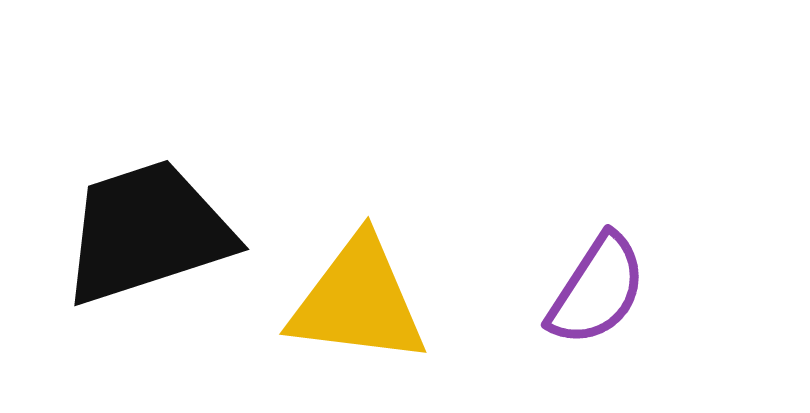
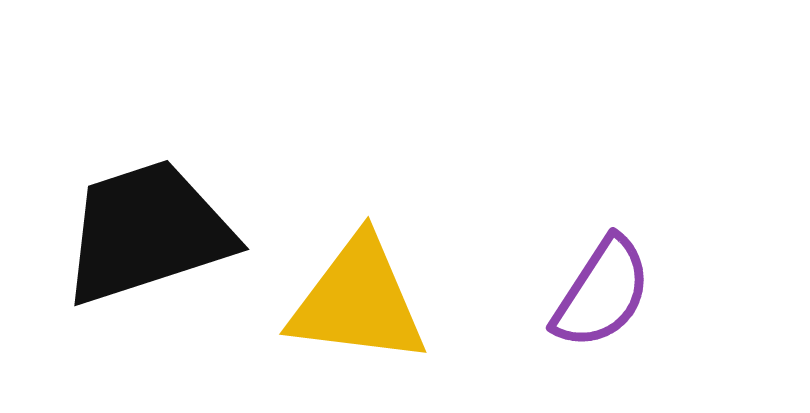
purple semicircle: moved 5 px right, 3 px down
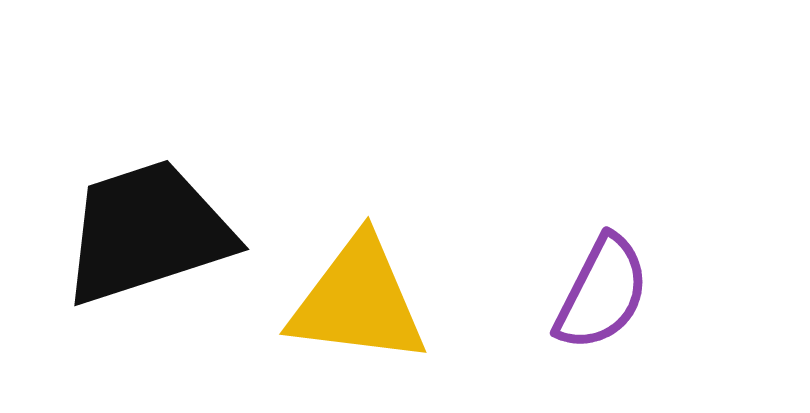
purple semicircle: rotated 6 degrees counterclockwise
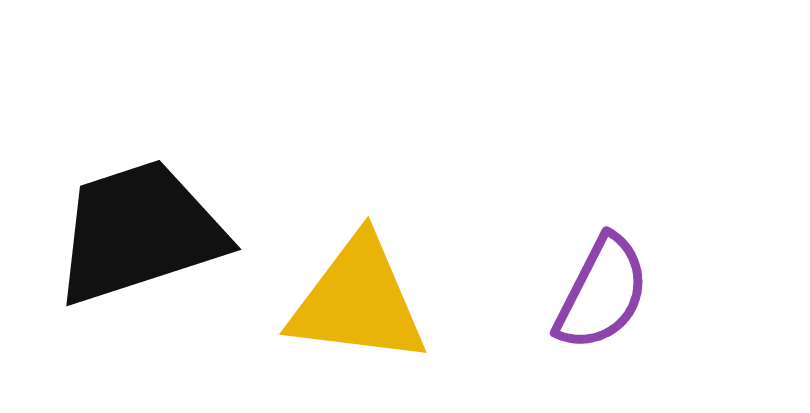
black trapezoid: moved 8 px left
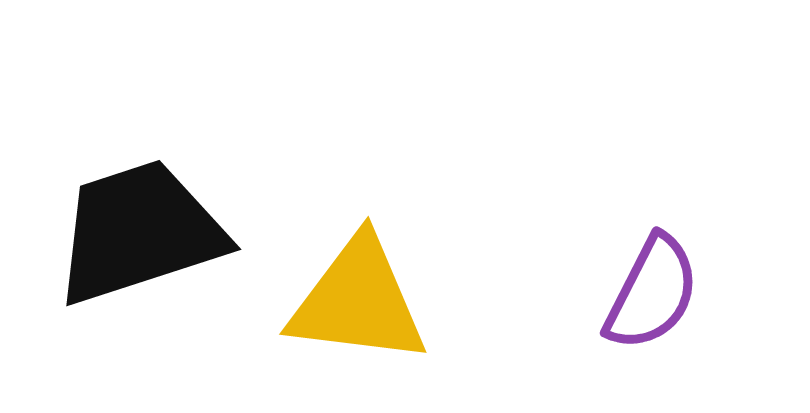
purple semicircle: moved 50 px right
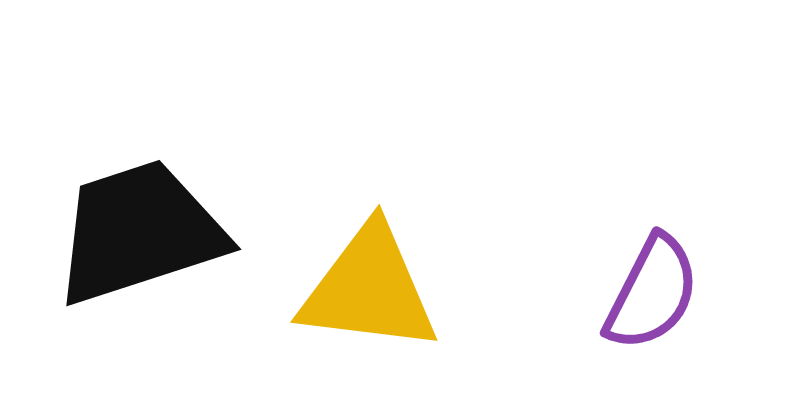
yellow triangle: moved 11 px right, 12 px up
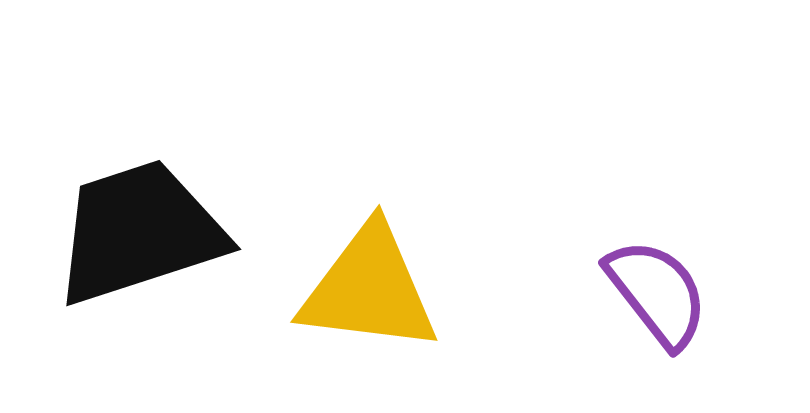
purple semicircle: moved 5 px right; rotated 65 degrees counterclockwise
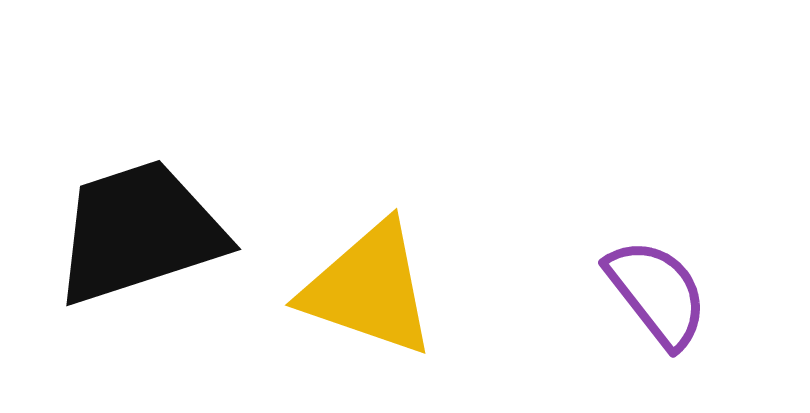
yellow triangle: rotated 12 degrees clockwise
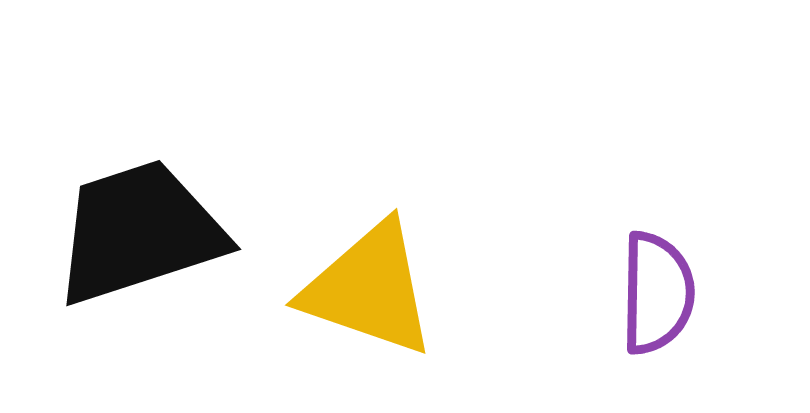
purple semicircle: rotated 39 degrees clockwise
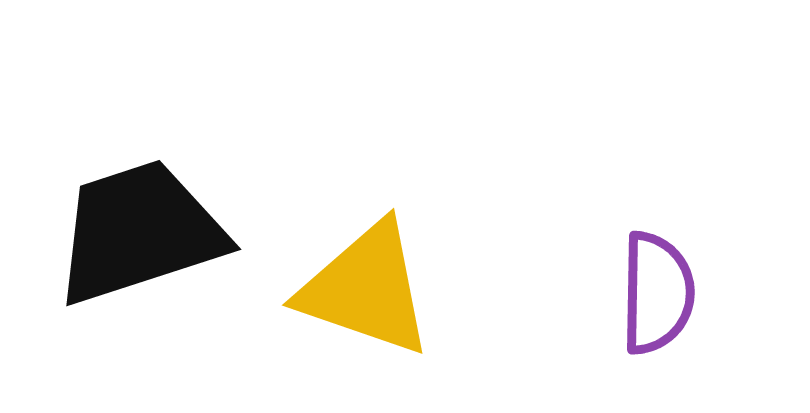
yellow triangle: moved 3 px left
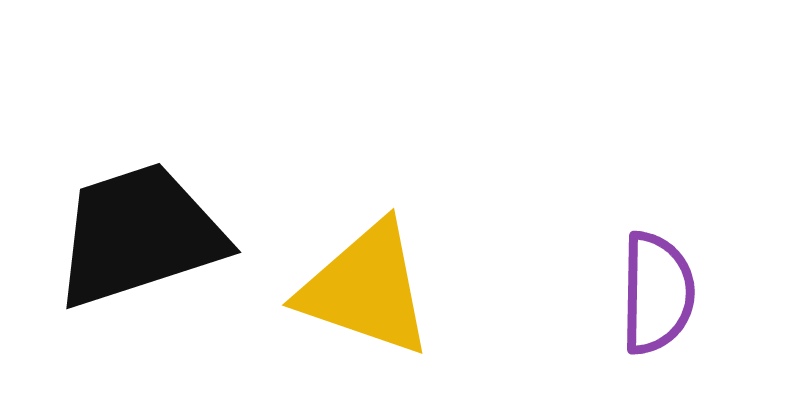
black trapezoid: moved 3 px down
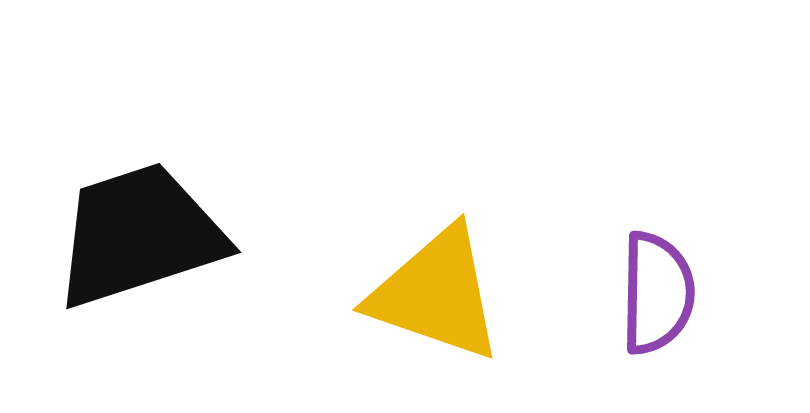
yellow triangle: moved 70 px right, 5 px down
